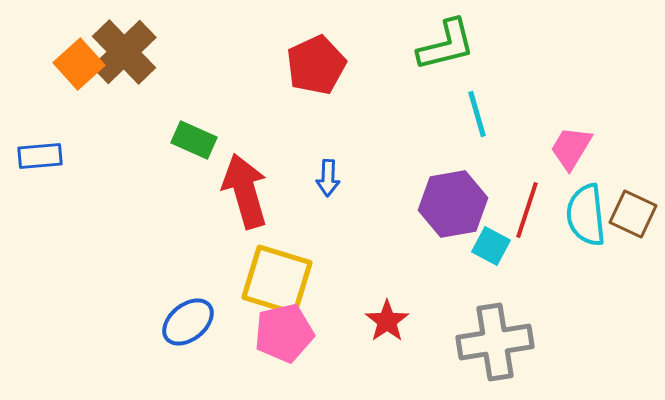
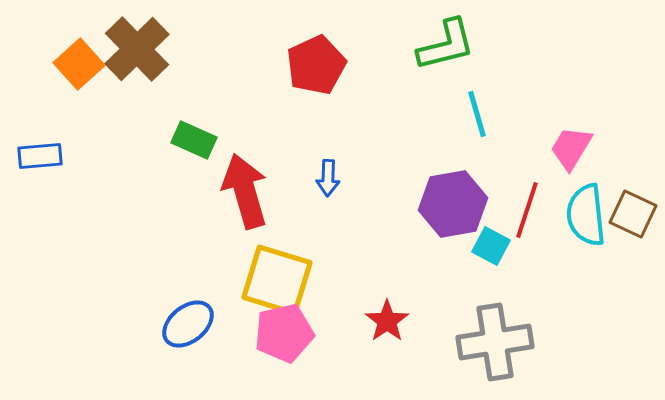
brown cross: moved 13 px right, 3 px up
blue ellipse: moved 2 px down
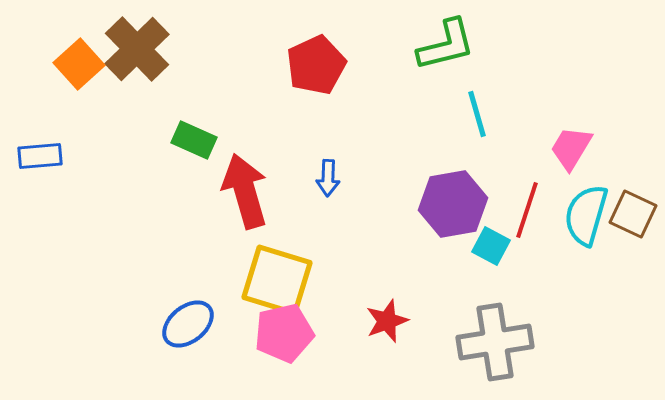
cyan semicircle: rotated 22 degrees clockwise
red star: rotated 15 degrees clockwise
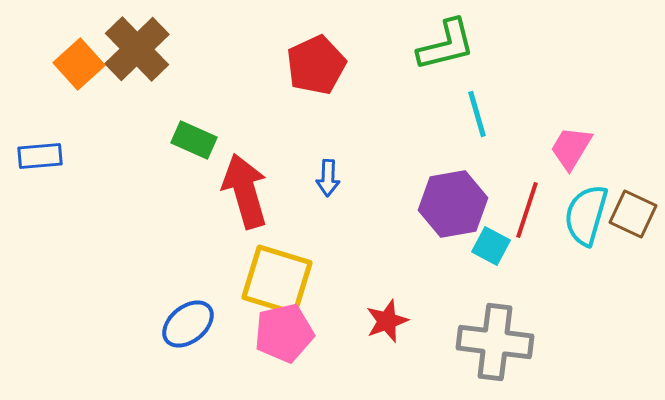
gray cross: rotated 16 degrees clockwise
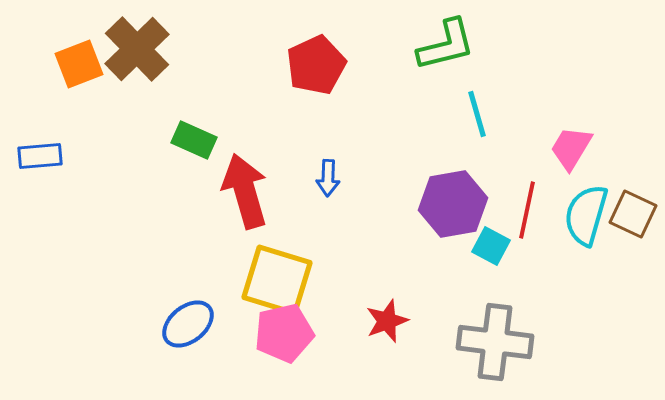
orange square: rotated 21 degrees clockwise
red line: rotated 6 degrees counterclockwise
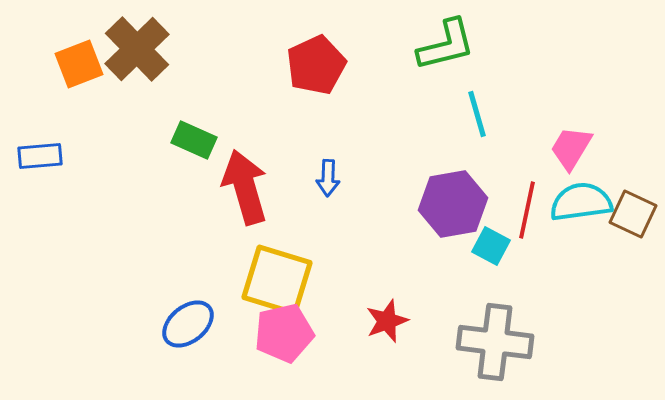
red arrow: moved 4 px up
cyan semicircle: moved 5 px left, 13 px up; rotated 66 degrees clockwise
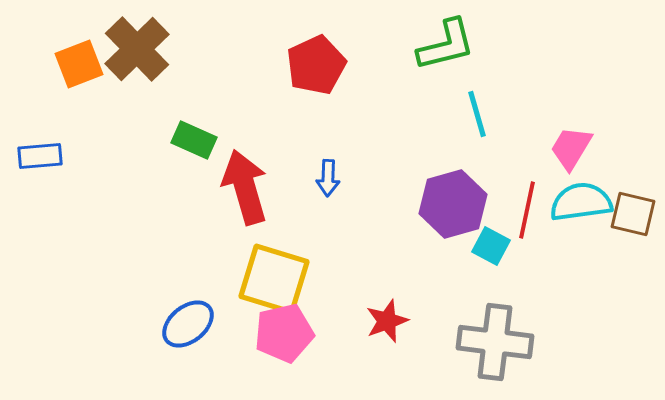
purple hexagon: rotated 6 degrees counterclockwise
brown square: rotated 12 degrees counterclockwise
yellow square: moved 3 px left, 1 px up
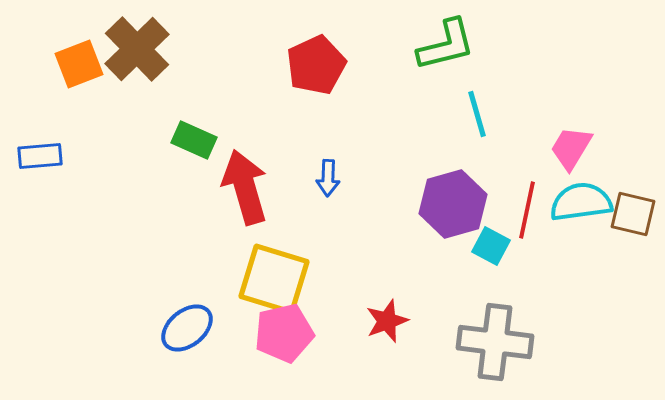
blue ellipse: moved 1 px left, 4 px down
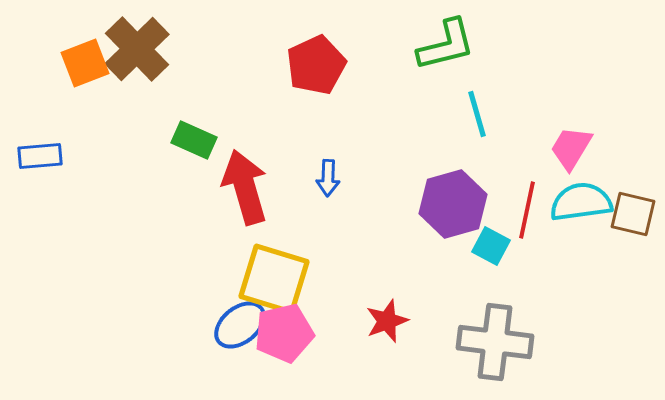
orange square: moved 6 px right, 1 px up
blue ellipse: moved 53 px right, 3 px up
